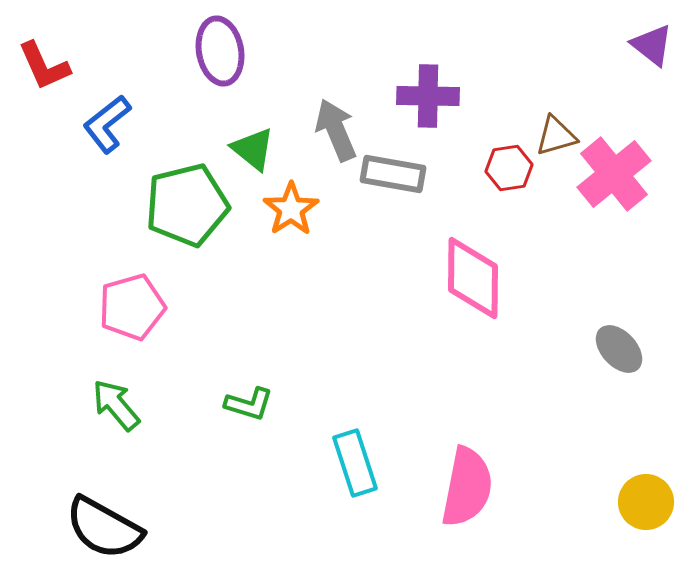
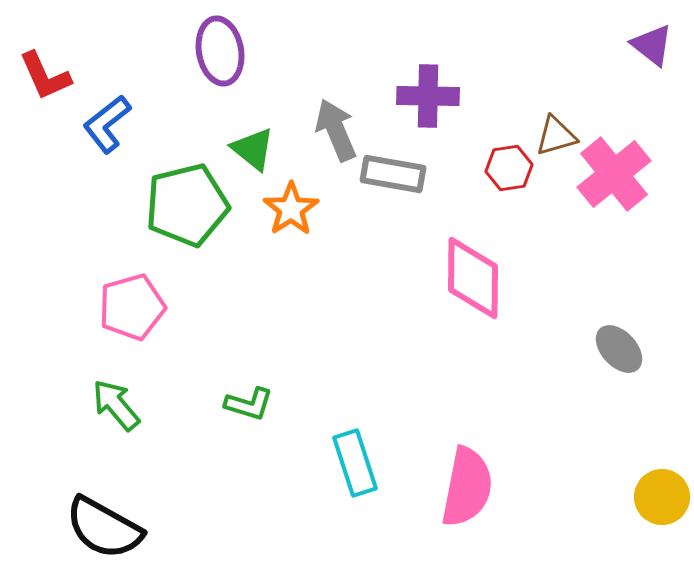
red L-shape: moved 1 px right, 10 px down
yellow circle: moved 16 px right, 5 px up
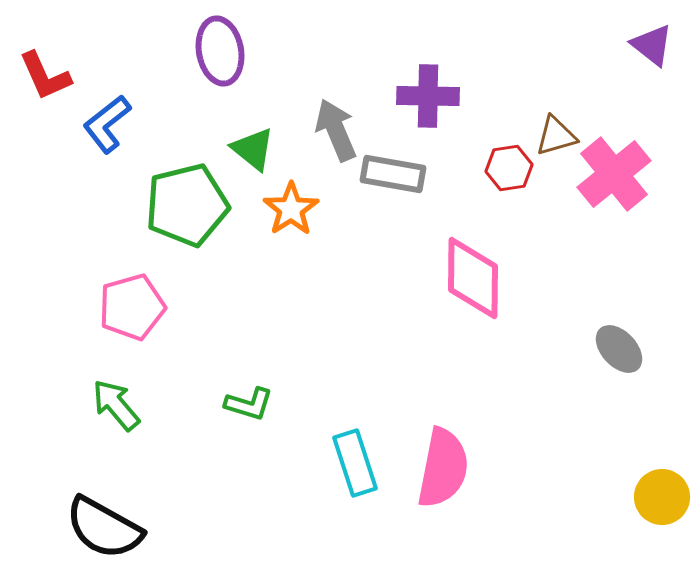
pink semicircle: moved 24 px left, 19 px up
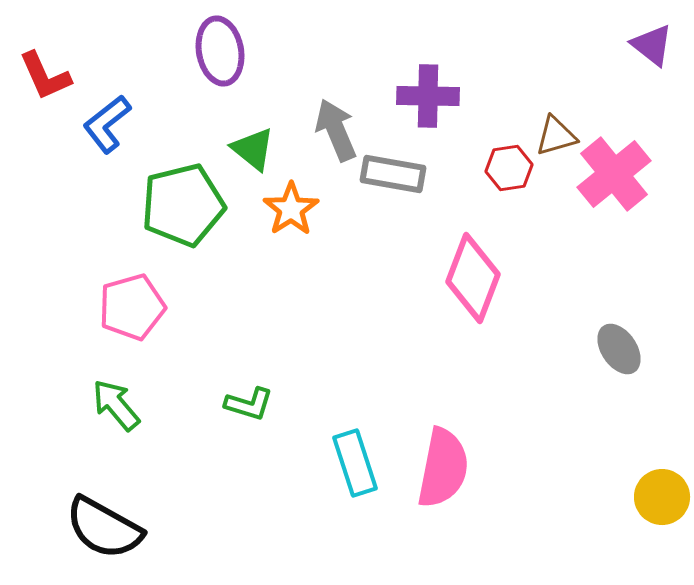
green pentagon: moved 4 px left
pink diamond: rotated 20 degrees clockwise
gray ellipse: rotated 9 degrees clockwise
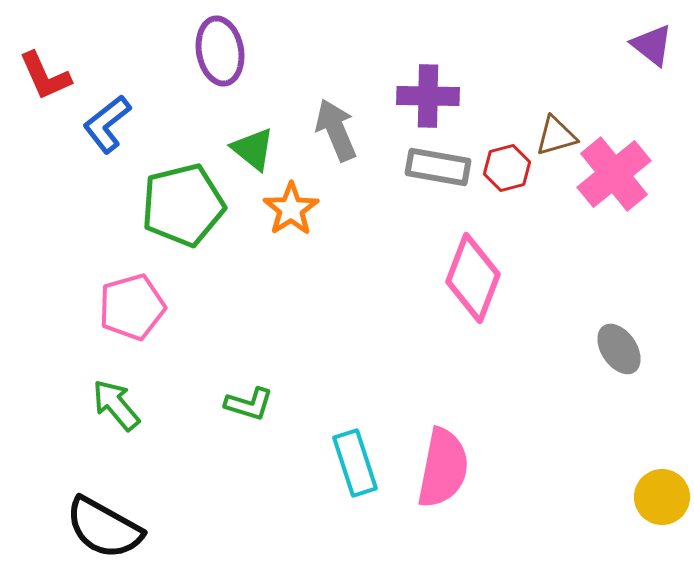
red hexagon: moved 2 px left; rotated 6 degrees counterclockwise
gray rectangle: moved 45 px right, 7 px up
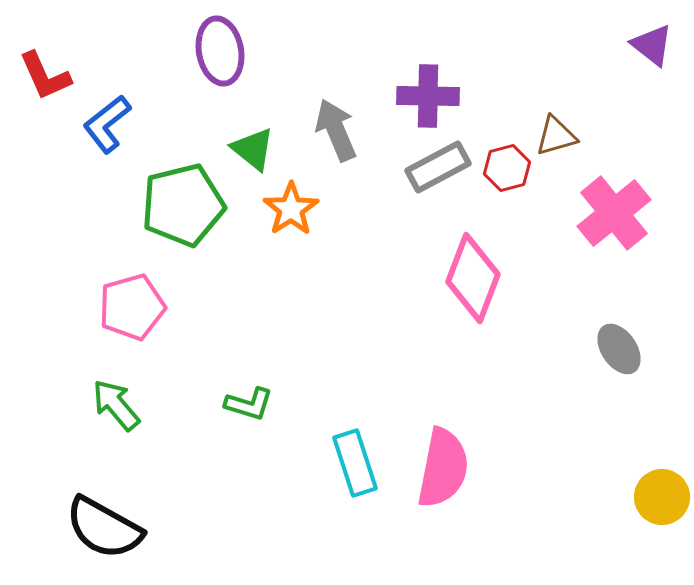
gray rectangle: rotated 38 degrees counterclockwise
pink cross: moved 39 px down
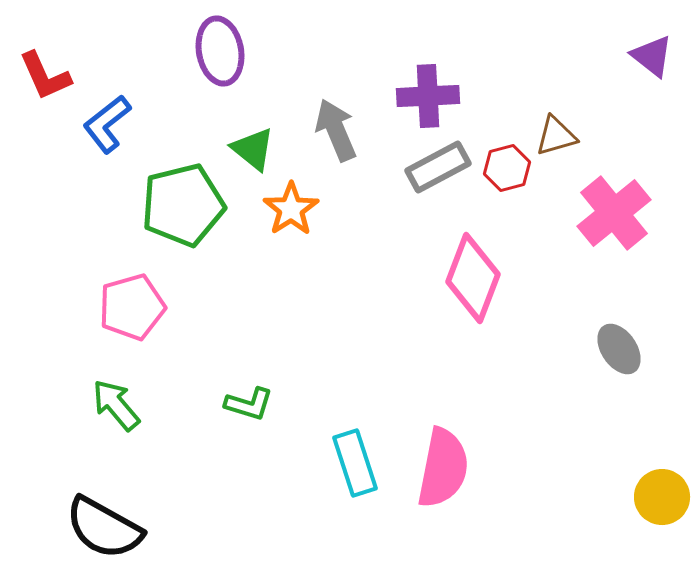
purple triangle: moved 11 px down
purple cross: rotated 4 degrees counterclockwise
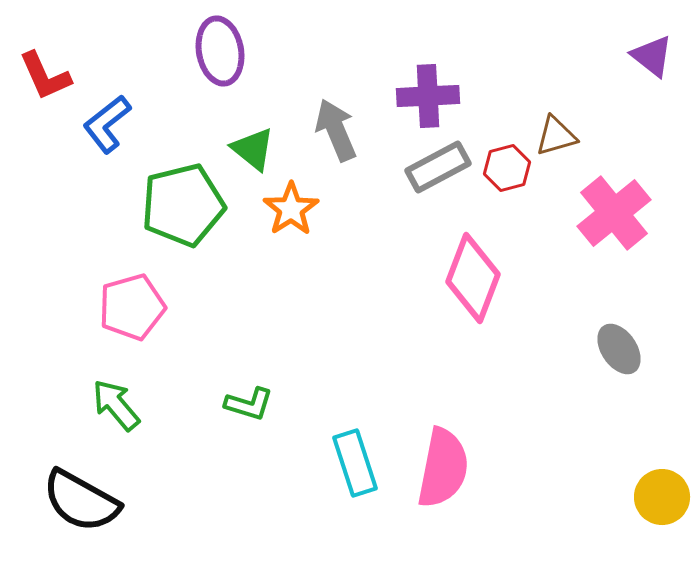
black semicircle: moved 23 px left, 27 px up
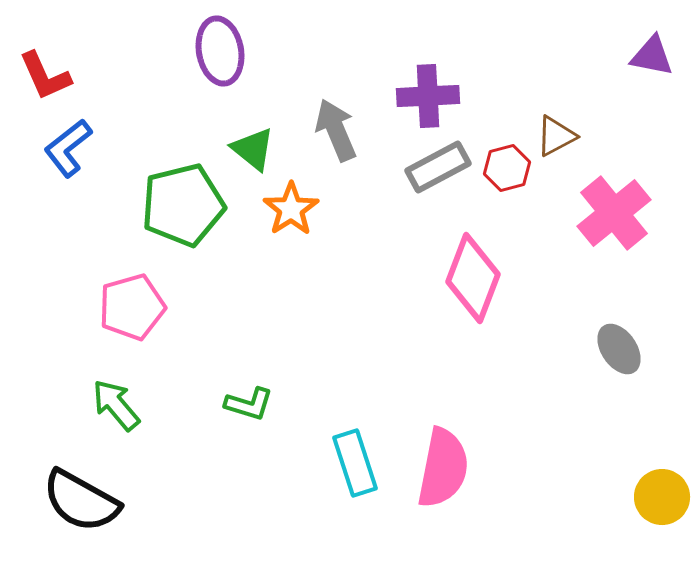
purple triangle: rotated 27 degrees counterclockwise
blue L-shape: moved 39 px left, 24 px down
brown triangle: rotated 12 degrees counterclockwise
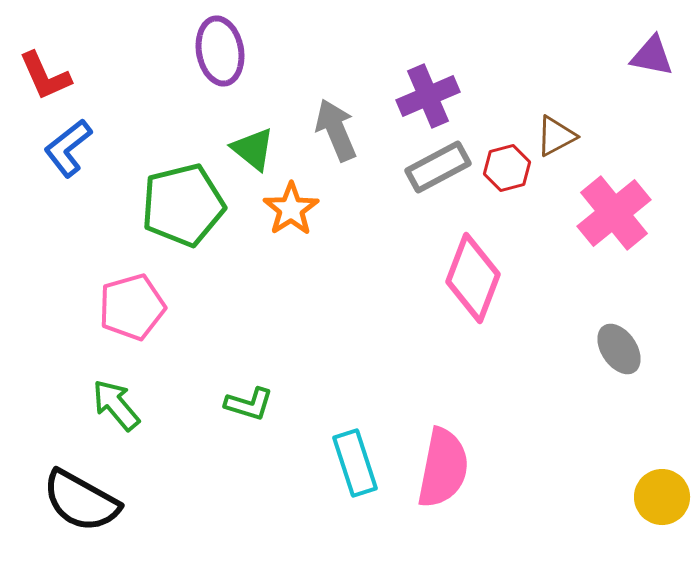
purple cross: rotated 20 degrees counterclockwise
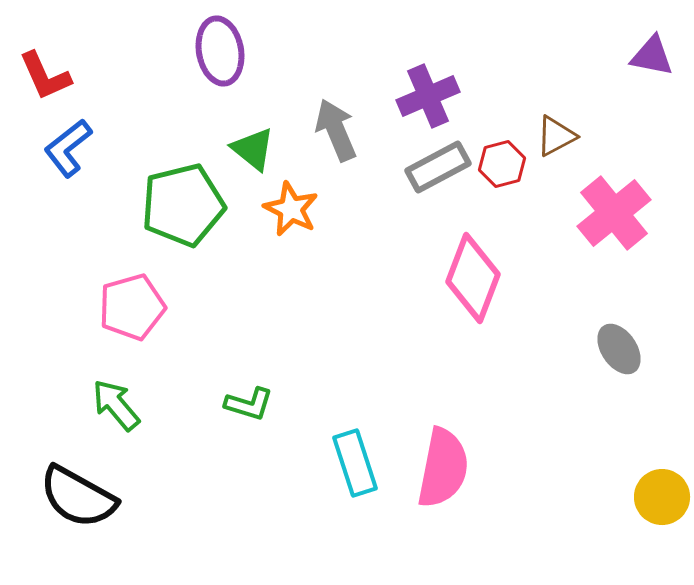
red hexagon: moved 5 px left, 4 px up
orange star: rotated 12 degrees counterclockwise
black semicircle: moved 3 px left, 4 px up
